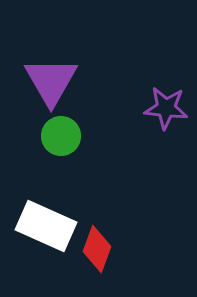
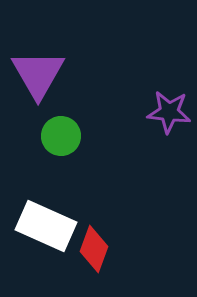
purple triangle: moved 13 px left, 7 px up
purple star: moved 3 px right, 4 px down
red diamond: moved 3 px left
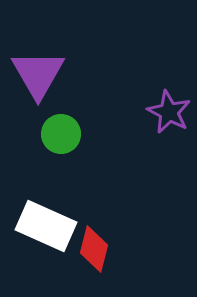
purple star: rotated 21 degrees clockwise
green circle: moved 2 px up
red diamond: rotated 6 degrees counterclockwise
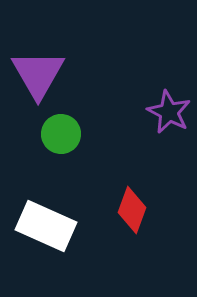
red diamond: moved 38 px right, 39 px up; rotated 6 degrees clockwise
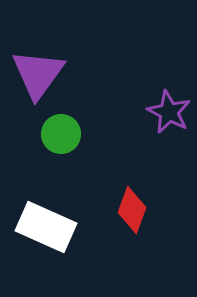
purple triangle: rotated 6 degrees clockwise
white rectangle: moved 1 px down
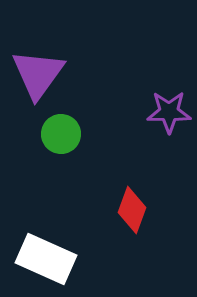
purple star: rotated 27 degrees counterclockwise
white rectangle: moved 32 px down
